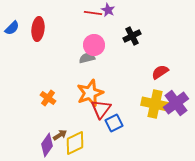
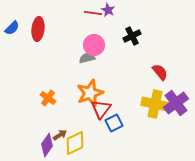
red semicircle: rotated 84 degrees clockwise
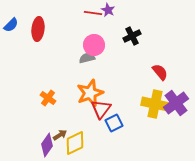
blue semicircle: moved 1 px left, 3 px up
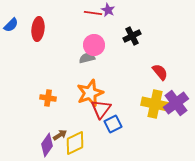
orange cross: rotated 28 degrees counterclockwise
blue square: moved 1 px left, 1 px down
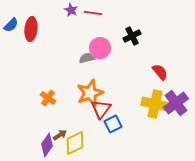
purple star: moved 37 px left
red ellipse: moved 7 px left
pink circle: moved 6 px right, 3 px down
orange cross: rotated 28 degrees clockwise
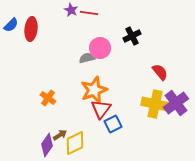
red line: moved 4 px left
orange star: moved 4 px right, 3 px up
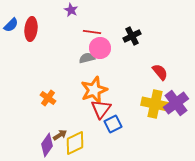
red line: moved 3 px right, 19 px down
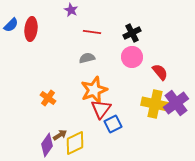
black cross: moved 3 px up
pink circle: moved 32 px right, 9 px down
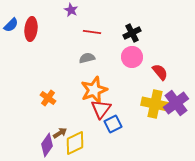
brown arrow: moved 2 px up
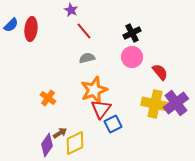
red line: moved 8 px left, 1 px up; rotated 42 degrees clockwise
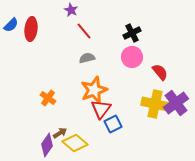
yellow diamond: rotated 65 degrees clockwise
